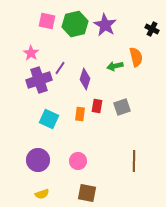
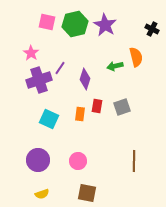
pink square: moved 1 px down
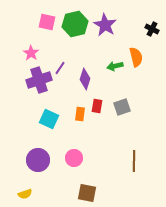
pink circle: moved 4 px left, 3 px up
yellow semicircle: moved 17 px left
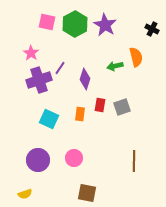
green hexagon: rotated 15 degrees counterclockwise
red rectangle: moved 3 px right, 1 px up
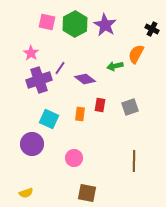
orange semicircle: moved 3 px up; rotated 138 degrees counterclockwise
purple diamond: rotated 70 degrees counterclockwise
gray square: moved 8 px right
purple circle: moved 6 px left, 16 px up
yellow semicircle: moved 1 px right, 1 px up
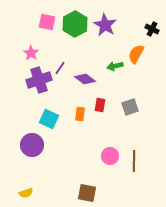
purple circle: moved 1 px down
pink circle: moved 36 px right, 2 px up
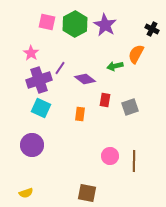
red rectangle: moved 5 px right, 5 px up
cyan square: moved 8 px left, 11 px up
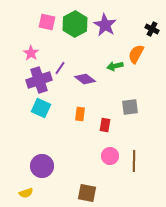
red rectangle: moved 25 px down
gray square: rotated 12 degrees clockwise
purple circle: moved 10 px right, 21 px down
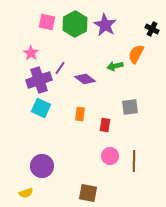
brown square: moved 1 px right
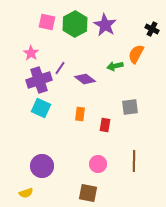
pink circle: moved 12 px left, 8 px down
